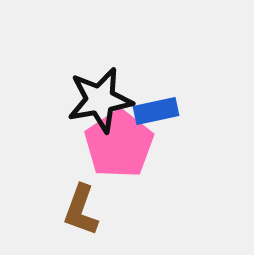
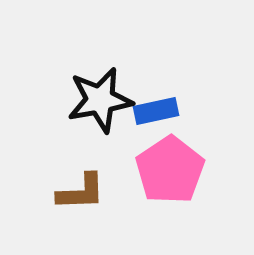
pink pentagon: moved 51 px right, 26 px down
brown L-shape: moved 18 px up; rotated 112 degrees counterclockwise
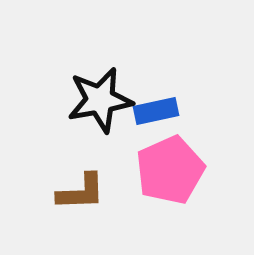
pink pentagon: rotated 10 degrees clockwise
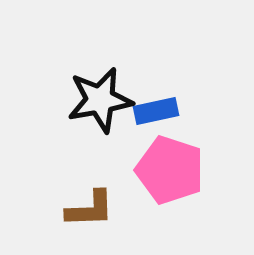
pink pentagon: rotated 30 degrees counterclockwise
brown L-shape: moved 9 px right, 17 px down
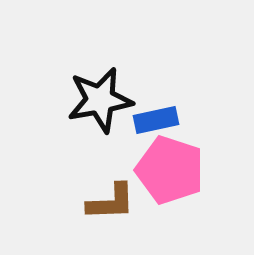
blue rectangle: moved 9 px down
brown L-shape: moved 21 px right, 7 px up
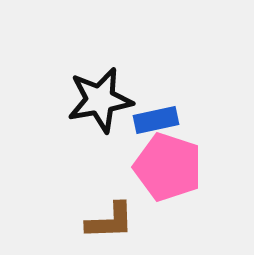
pink pentagon: moved 2 px left, 3 px up
brown L-shape: moved 1 px left, 19 px down
